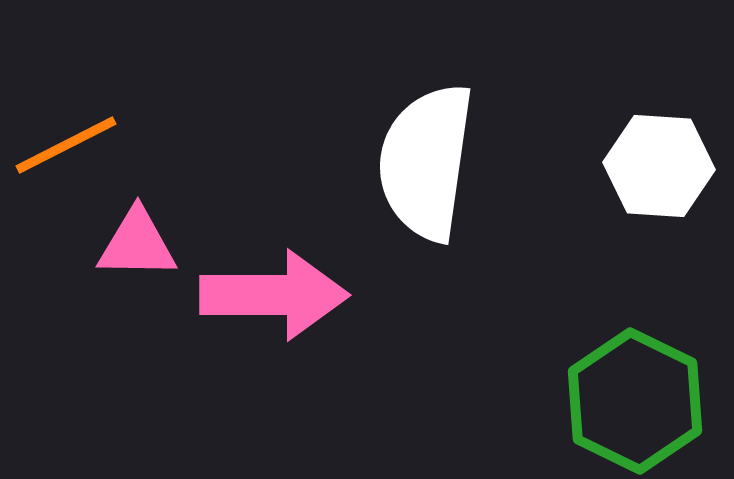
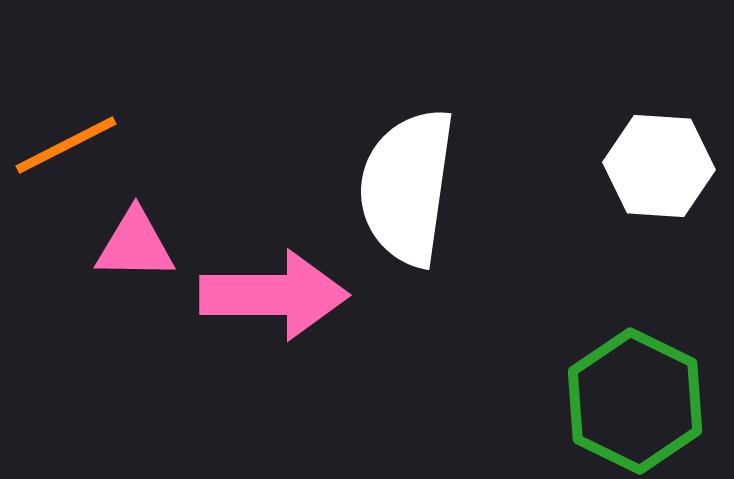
white semicircle: moved 19 px left, 25 px down
pink triangle: moved 2 px left, 1 px down
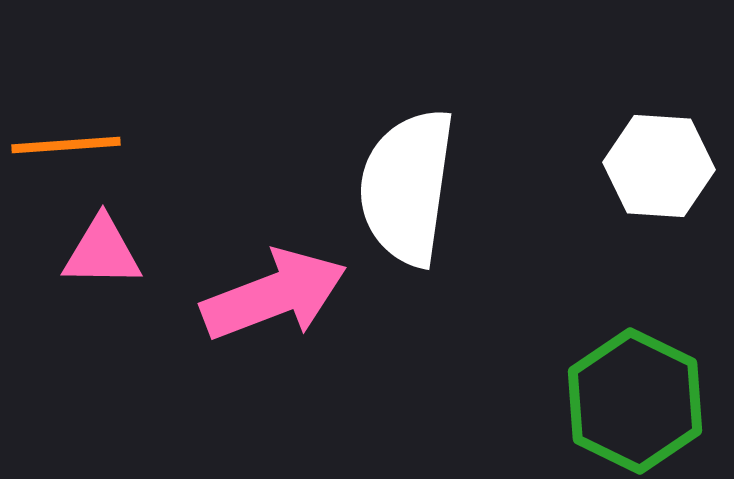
orange line: rotated 23 degrees clockwise
pink triangle: moved 33 px left, 7 px down
pink arrow: rotated 21 degrees counterclockwise
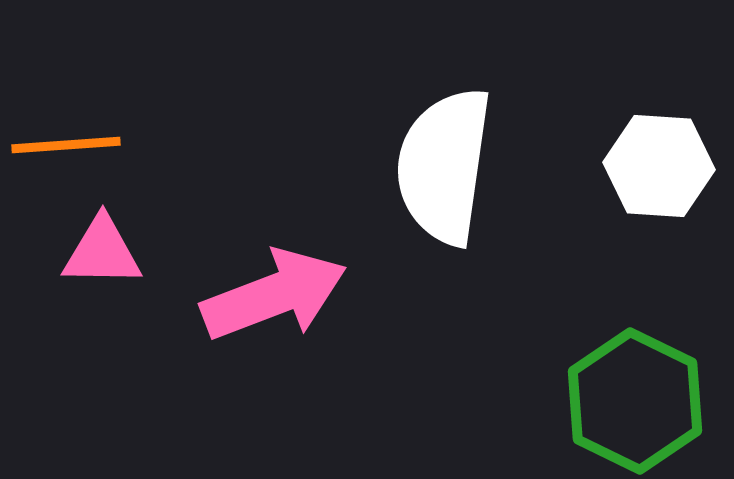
white semicircle: moved 37 px right, 21 px up
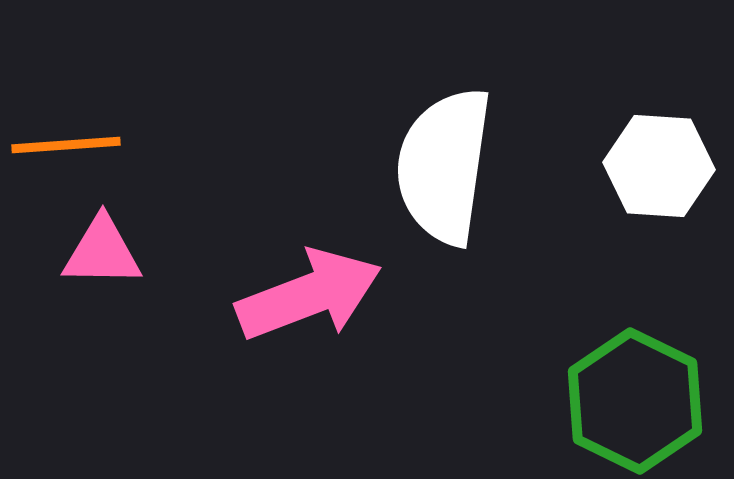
pink arrow: moved 35 px right
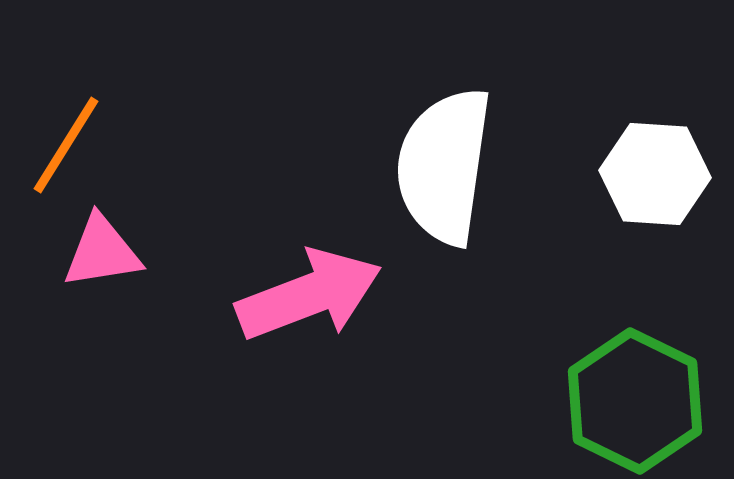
orange line: rotated 54 degrees counterclockwise
white hexagon: moved 4 px left, 8 px down
pink triangle: rotated 10 degrees counterclockwise
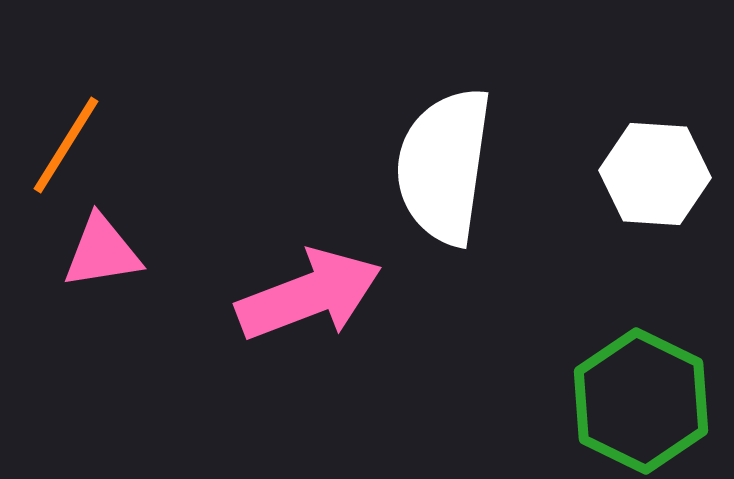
green hexagon: moved 6 px right
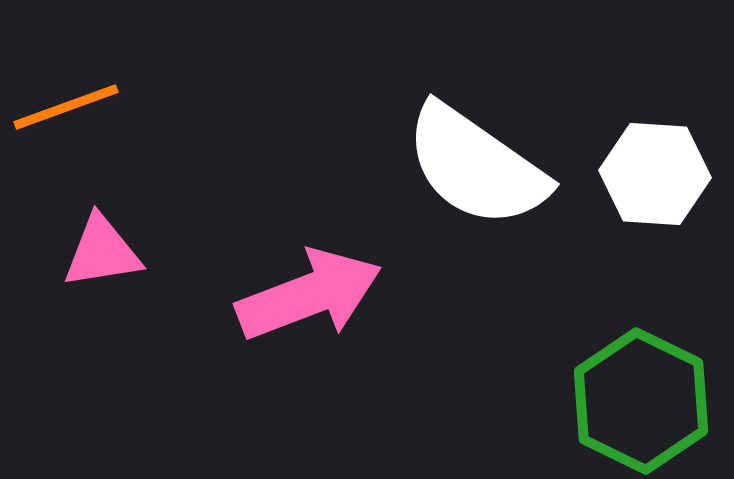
orange line: moved 38 px up; rotated 38 degrees clockwise
white semicircle: moved 32 px right; rotated 63 degrees counterclockwise
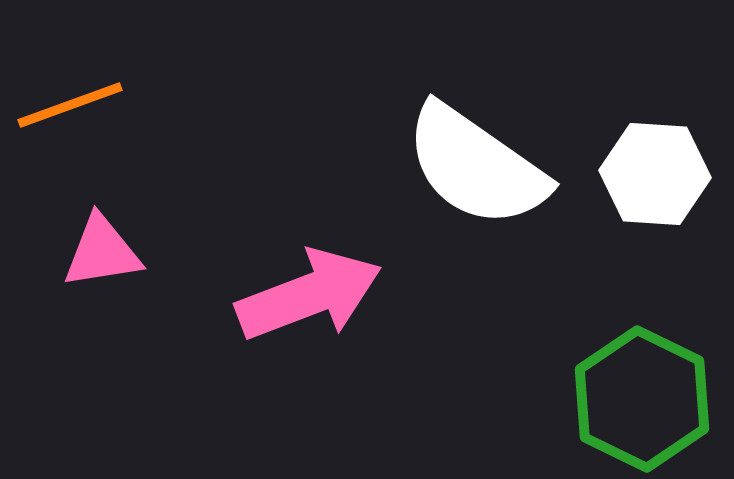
orange line: moved 4 px right, 2 px up
green hexagon: moved 1 px right, 2 px up
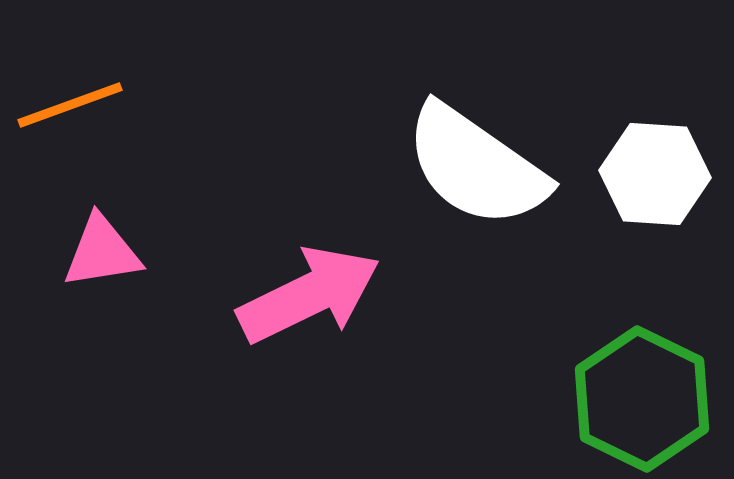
pink arrow: rotated 5 degrees counterclockwise
